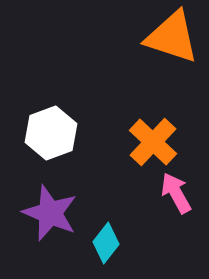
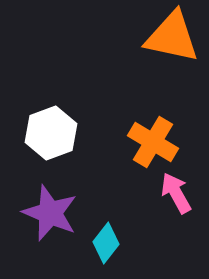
orange triangle: rotated 6 degrees counterclockwise
orange cross: rotated 12 degrees counterclockwise
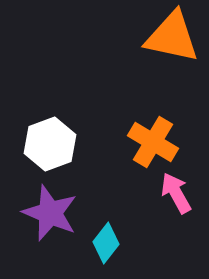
white hexagon: moved 1 px left, 11 px down
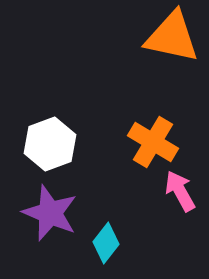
pink arrow: moved 4 px right, 2 px up
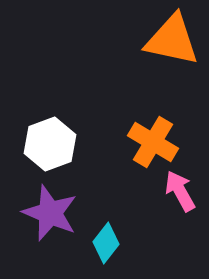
orange triangle: moved 3 px down
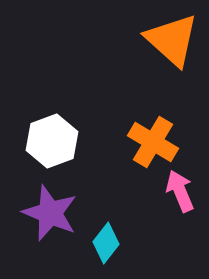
orange triangle: rotated 30 degrees clockwise
white hexagon: moved 2 px right, 3 px up
pink arrow: rotated 6 degrees clockwise
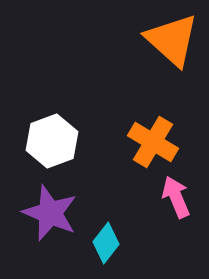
pink arrow: moved 4 px left, 6 px down
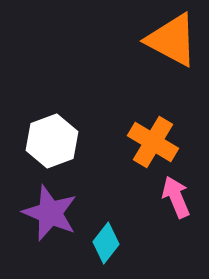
orange triangle: rotated 14 degrees counterclockwise
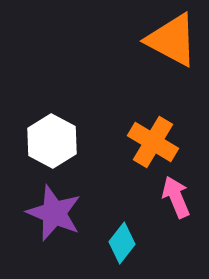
white hexagon: rotated 12 degrees counterclockwise
purple star: moved 4 px right
cyan diamond: moved 16 px right
